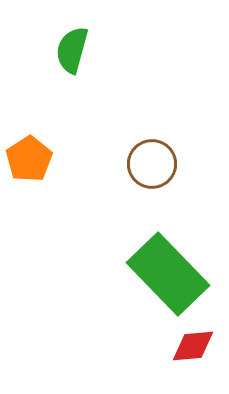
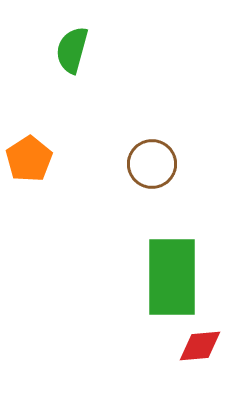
green rectangle: moved 4 px right, 3 px down; rotated 44 degrees clockwise
red diamond: moved 7 px right
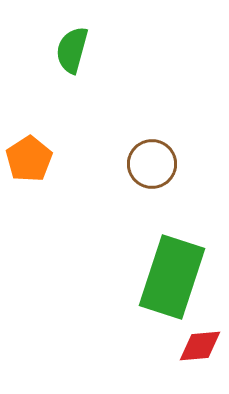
green rectangle: rotated 18 degrees clockwise
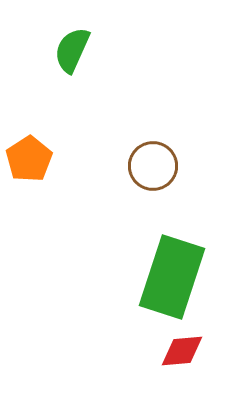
green semicircle: rotated 9 degrees clockwise
brown circle: moved 1 px right, 2 px down
red diamond: moved 18 px left, 5 px down
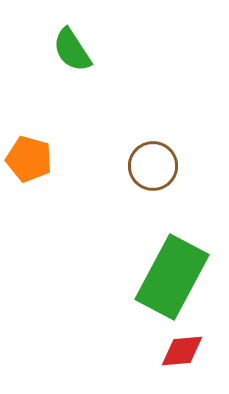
green semicircle: rotated 57 degrees counterclockwise
orange pentagon: rotated 24 degrees counterclockwise
green rectangle: rotated 10 degrees clockwise
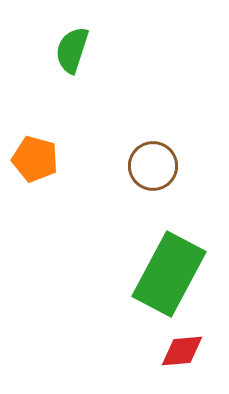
green semicircle: rotated 51 degrees clockwise
orange pentagon: moved 6 px right
green rectangle: moved 3 px left, 3 px up
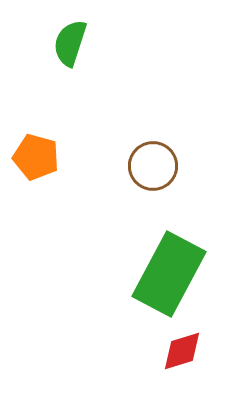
green semicircle: moved 2 px left, 7 px up
orange pentagon: moved 1 px right, 2 px up
red diamond: rotated 12 degrees counterclockwise
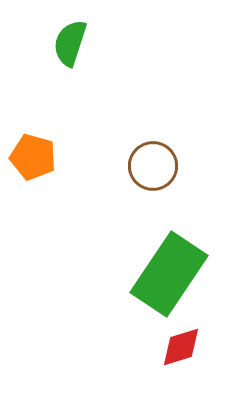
orange pentagon: moved 3 px left
green rectangle: rotated 6 degrees clockwise
red diamond: moved 1 px left, 4 px up
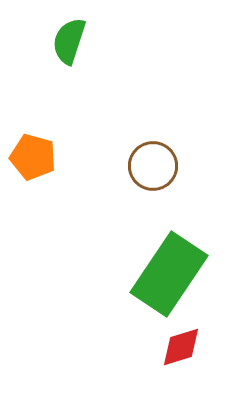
green semicircle: moved 1 px left, 2 px up
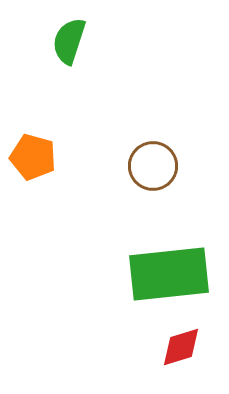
green rectangle: rotated 50 degrees clockwise
